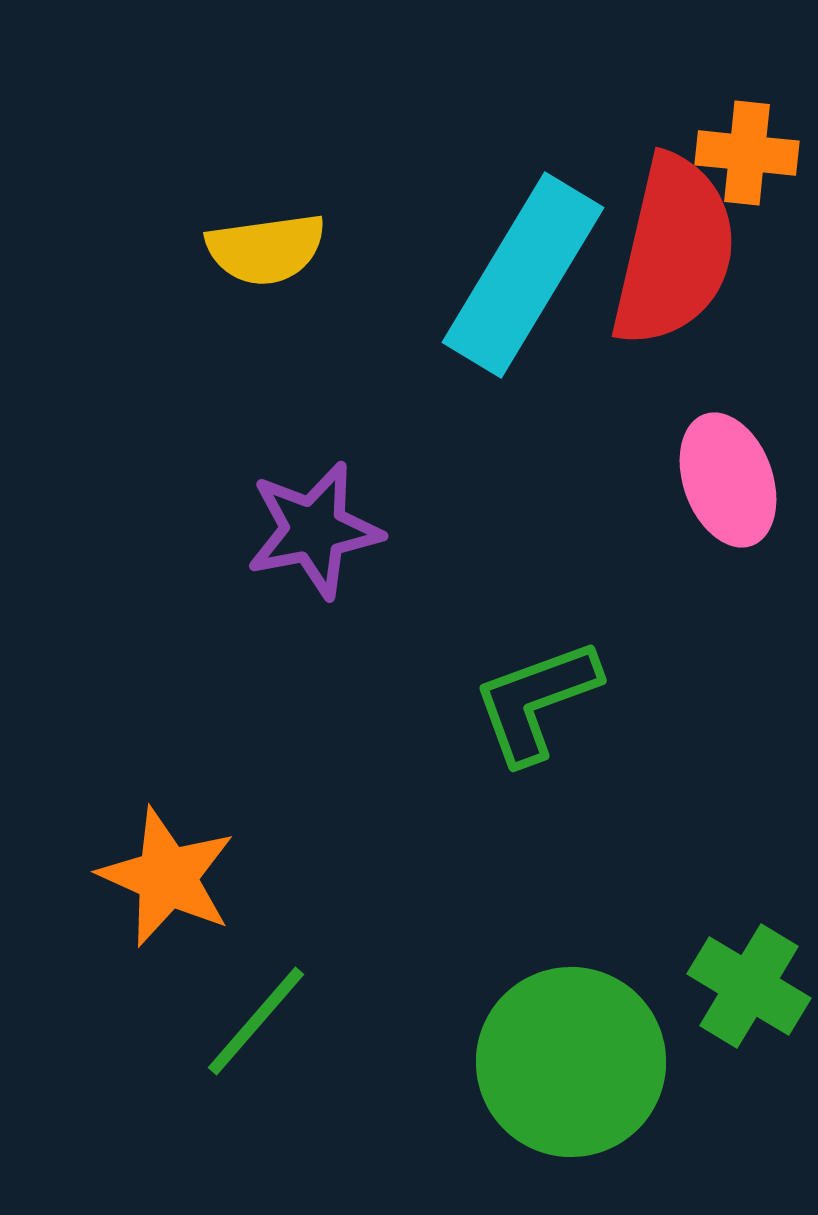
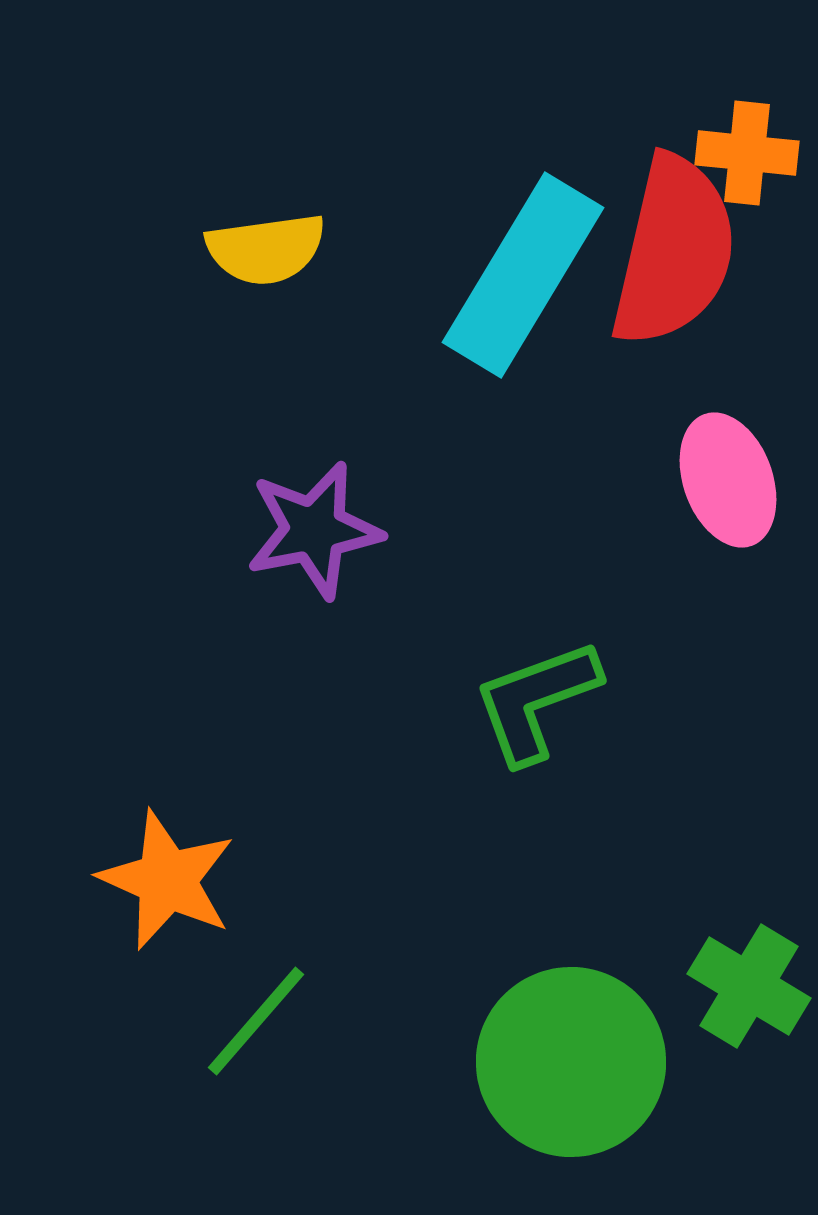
orange star: moved 3 px down
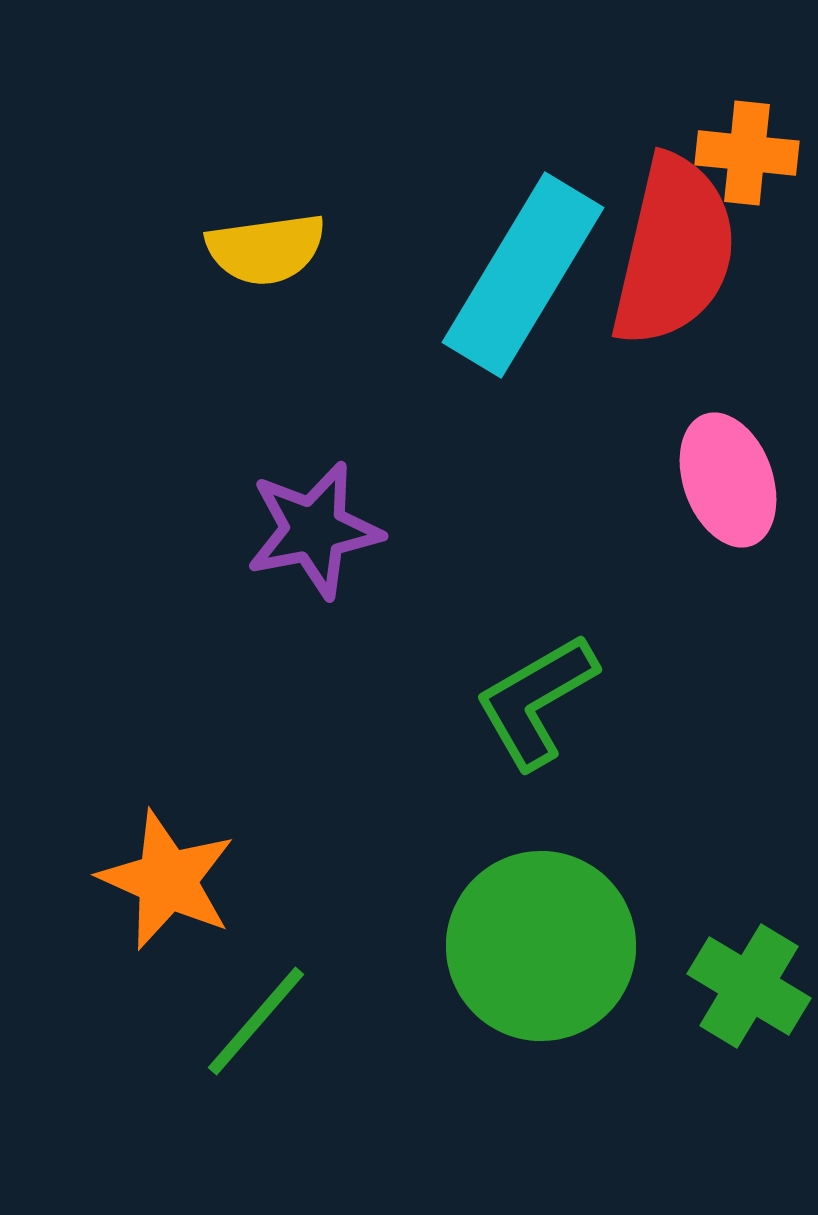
green L-shape: rotated 10 degrees counterclockwise
green circle: moved 30 px left, 116 px up
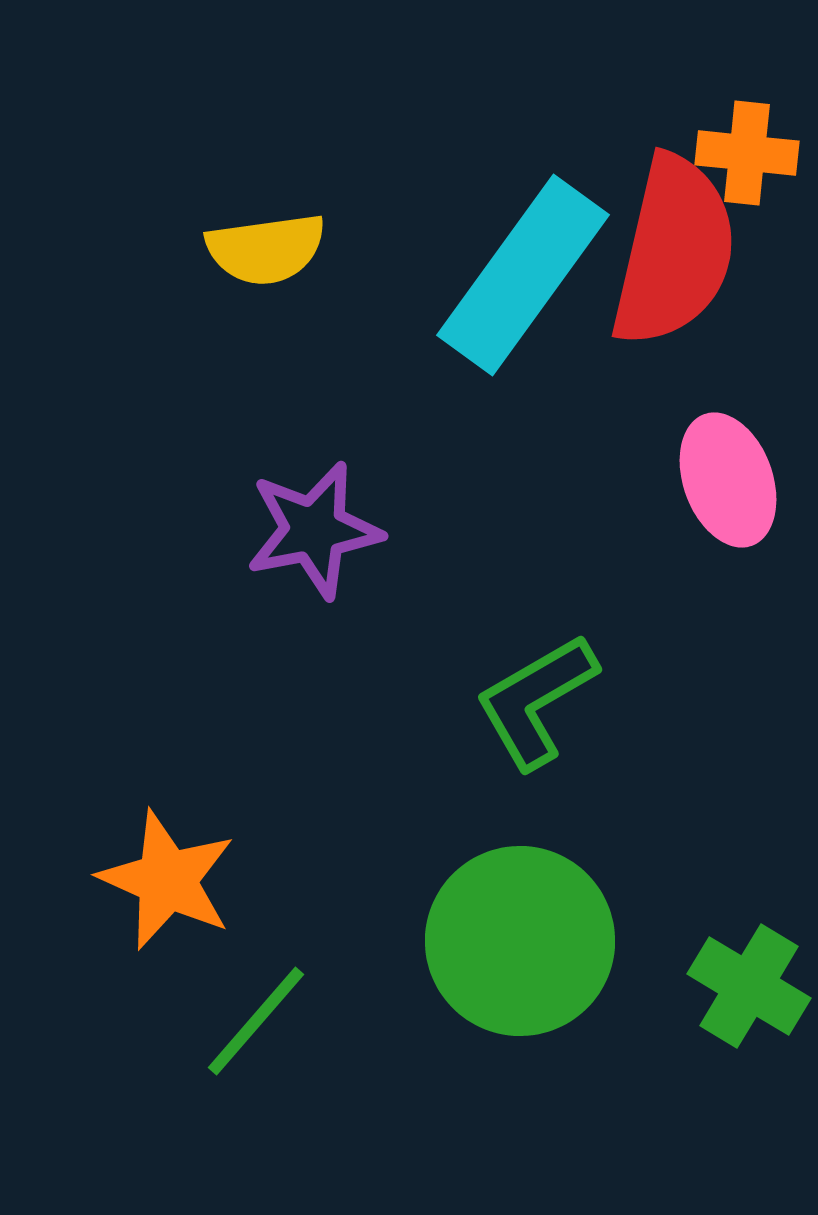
cyan rectangle: rotated 5 degrees clockwise
green circle: moved 21 px left, 5 px up
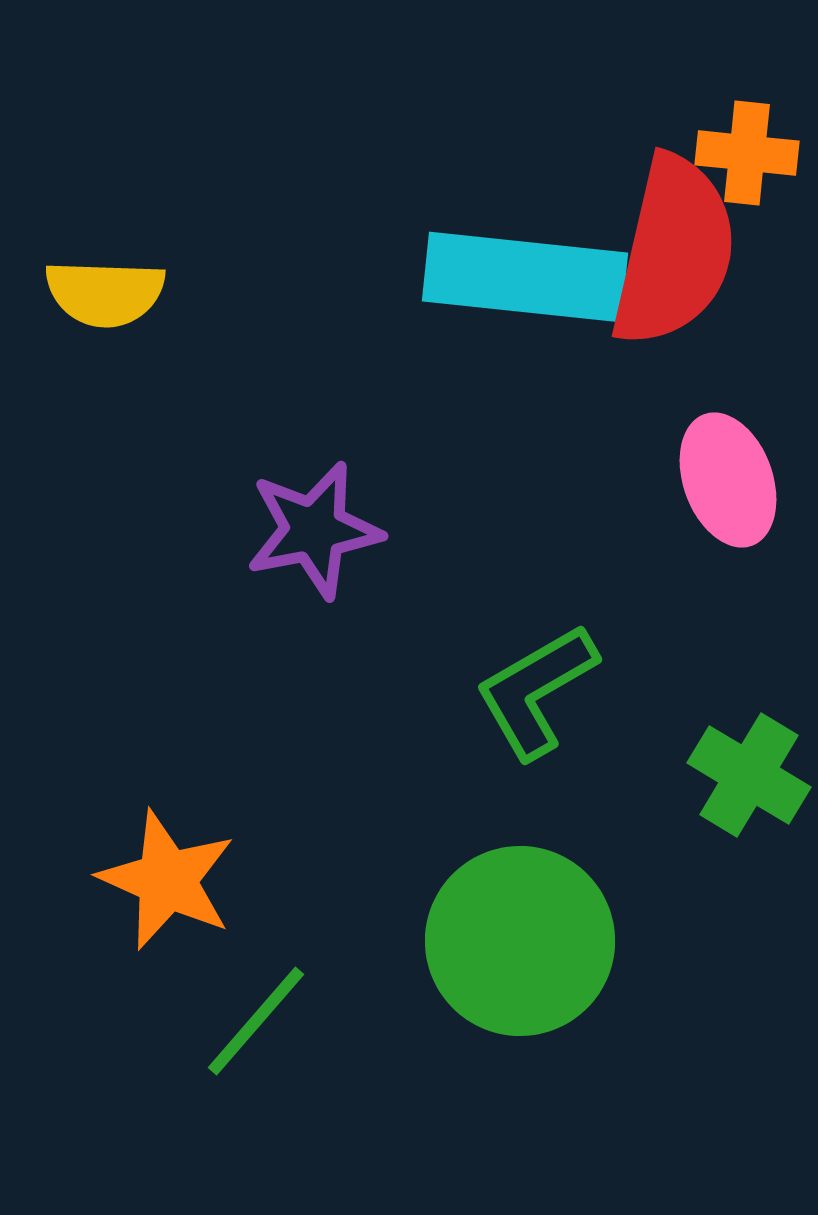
yellow semicircle: moved 161 px left, 44 px down; rotated 10 degrees clockwise
cyan rectangle: moved 2 px right, 2 px down; rotated 60 degrees clockwise
green L-shape: moved 10 px up
green cross: moved 211 px up
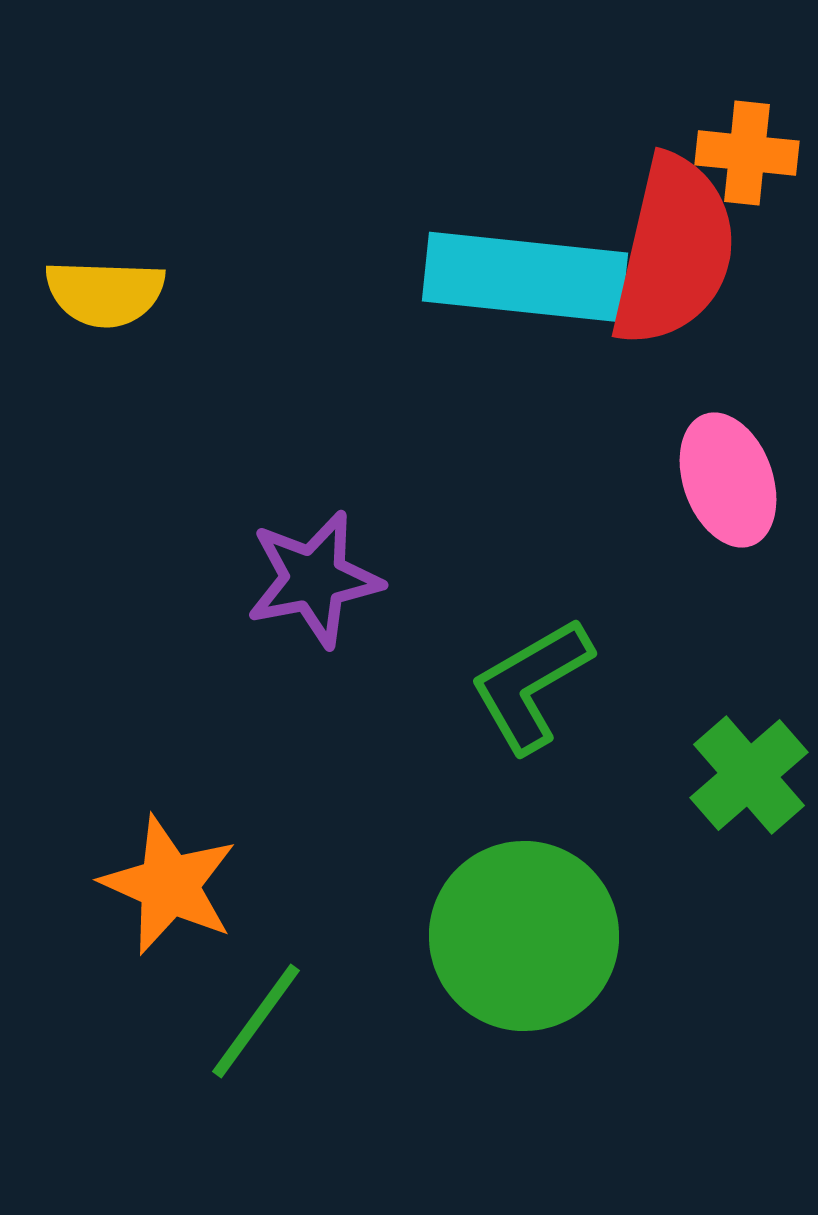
purple star: moved 49 px down
green L-shape: moved 5 px left, 6 px up
green cross: rotated 18 degrees clockwise
orange star: moved 2 px right, 5 px down
green circle: moved 4 px right, 5 px up
green line: rotated 5 degrees counterclockwise
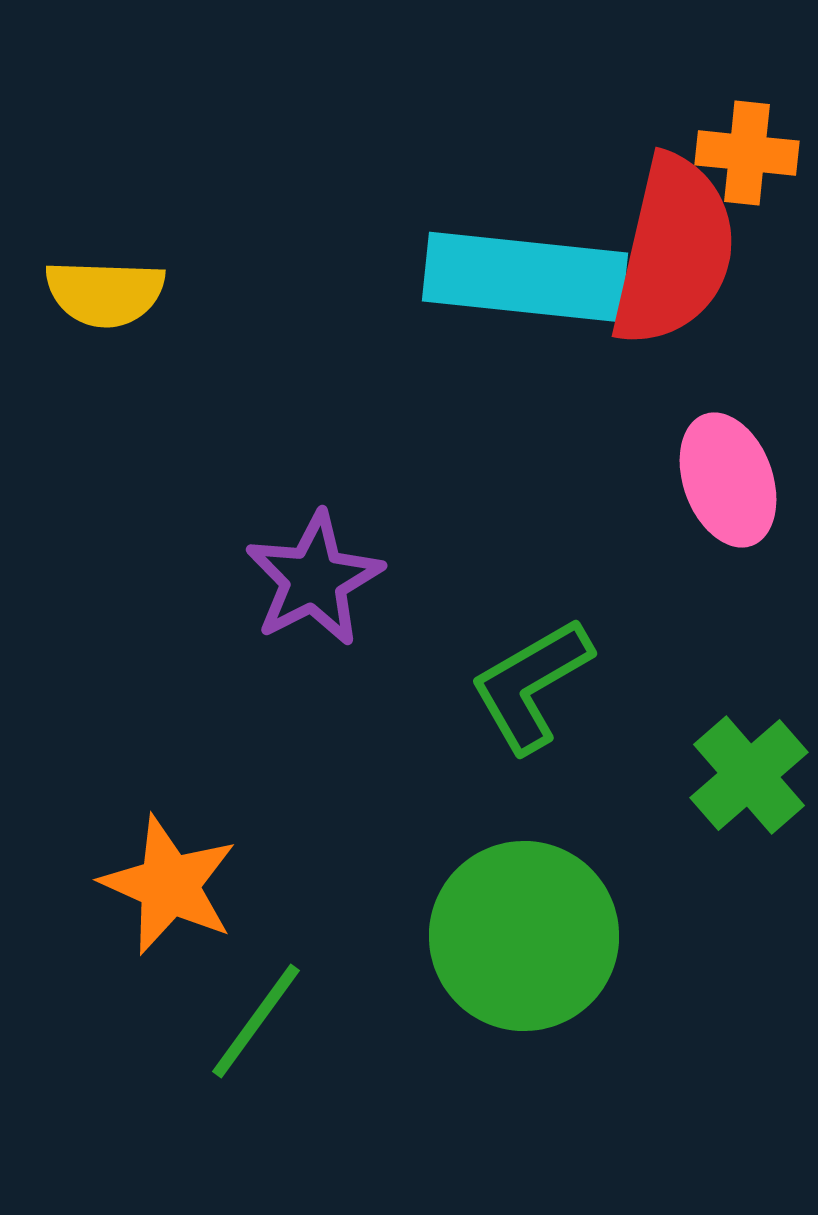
purple star: rotated 16 degrees counterclockwise
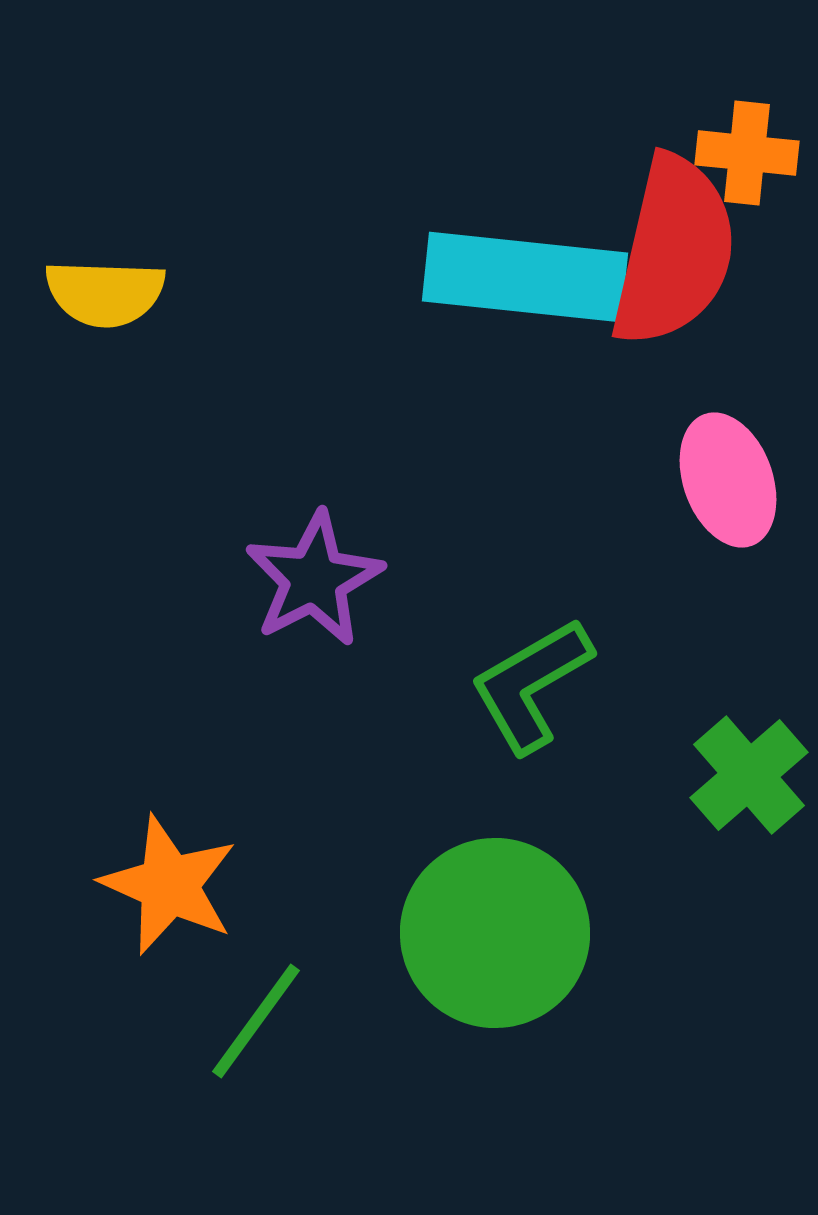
green circle: moved 29 px left, 3 px up
